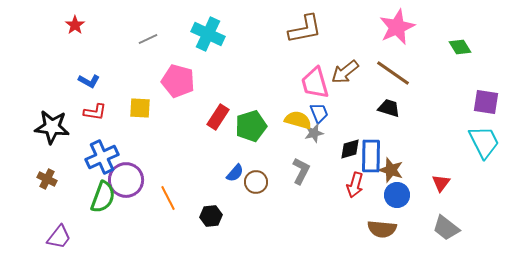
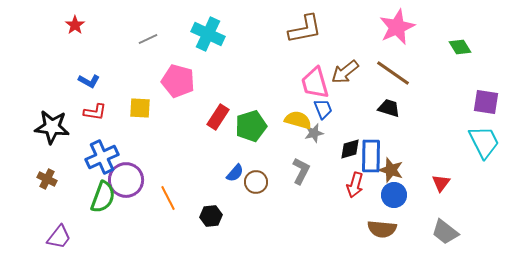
blue trapezoid: moved 4 px right, 4 px up
blue circle: moved 3 px left
gray trapezoid: moved 1 px left, 4 px down
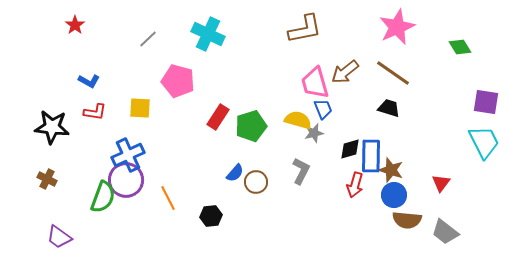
gray line: rotated 18 degrees counterclockwise
blue cross: moved 26 px right, 2 px up
brown semicircle: moved 25 px right, 9 px up
purple trapezoid: rotated 88 degrees clockwise
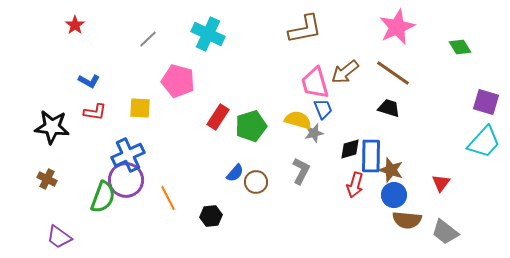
purple square: rotated 8 degrees clockwise
cyan trapezoid: rotated 69 degrees clockwise
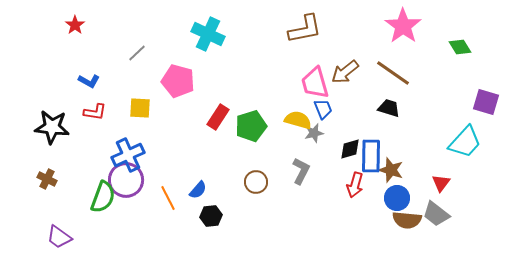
pink star: moved 6 px right, 1 px up; rotated 12 degrees counterclockwise
gray line: moved 11 px left, 14 px down
cyan trapezoid: moved 19 px left
blue semicircle: moved 37 px left, 17 px down
blue circle: moved 3 px right, 3 px down
gray trapezoid: moved 9 px left, 18 px up
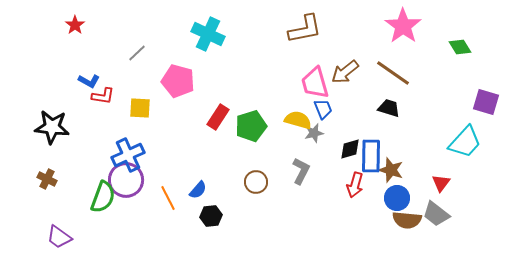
red L-shape: moved 8 px right, 16 px up
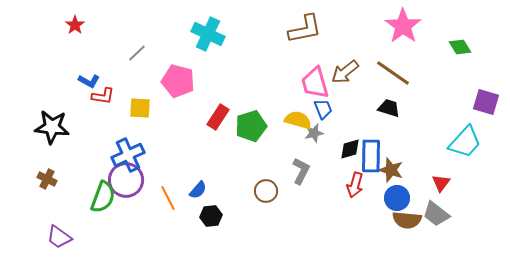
brown circle: moved 10 px right, 9 px down
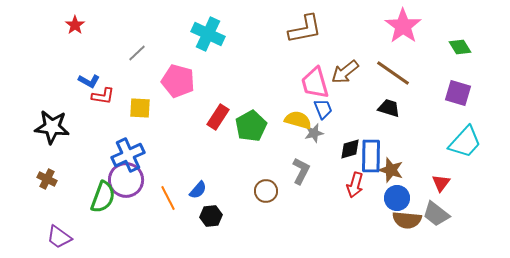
purple square: moved 28 px left, 9 px up
green pentagon: rotated 12 degrees counterclockwise
